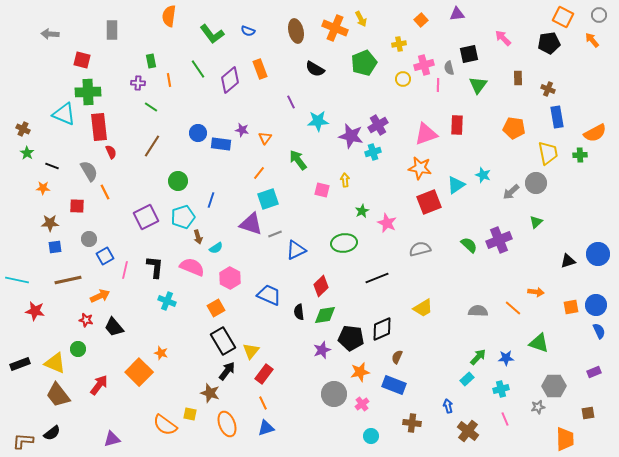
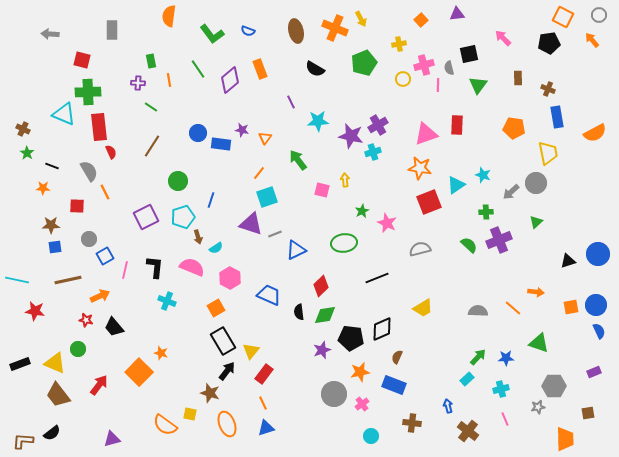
green cross at (580, 155): moved 94 px left, 57 px down
cyan square at (268, 199): moved 1 px left, 2 px up
brown star at (50, 223): moved 1 px right, 2 px down
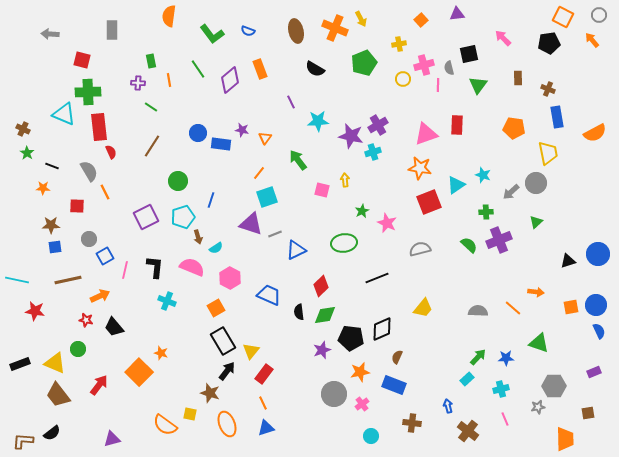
yellow trapezoid at (423, 308): rotated 20 degrees counterclockwise
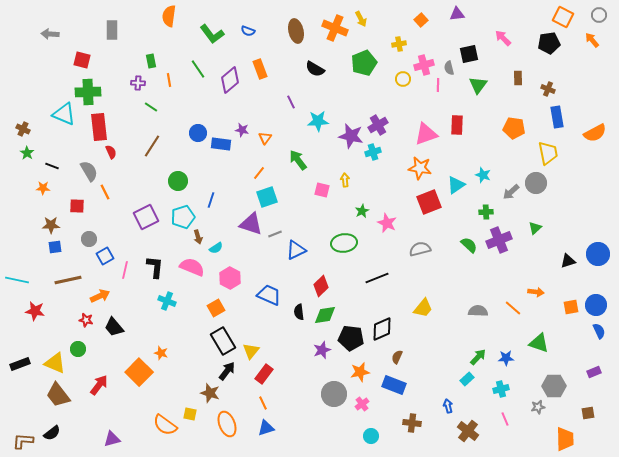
green triangle at (536, 222): moved 1 px left, 6 px down
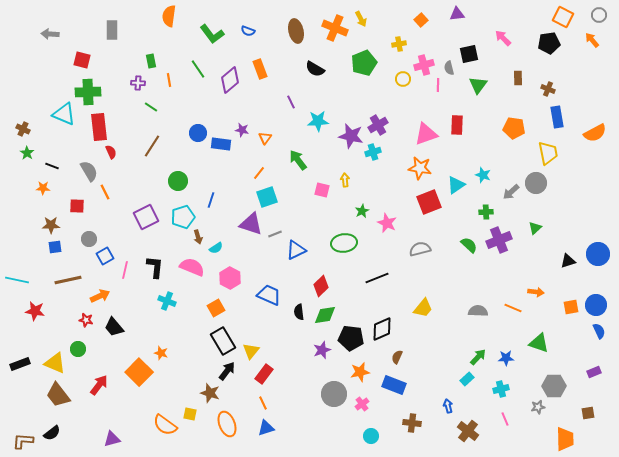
orange line at (513, 308): rotated 18 degrees counterclockwise
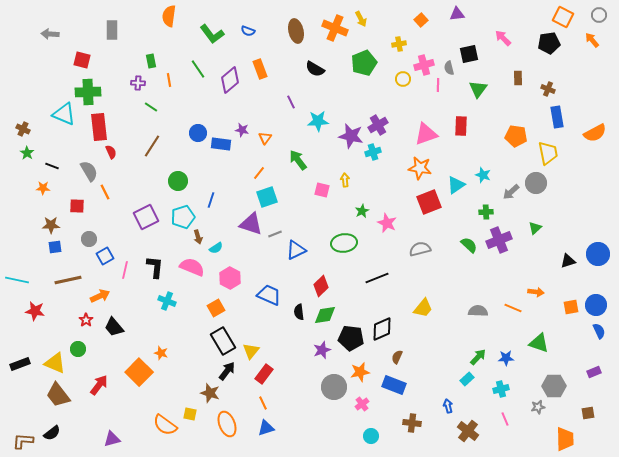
green triangle at (478, 85): moved 4 px down
red rectangle at (457, 125): moved 4 px right, 1 px down
orange pentagon at (514, 128): moved 2 px right, 8 px down
red star at (86, 320): rotated 24 degrees clockwise
gray circle at (334, 394): moved 7 px up
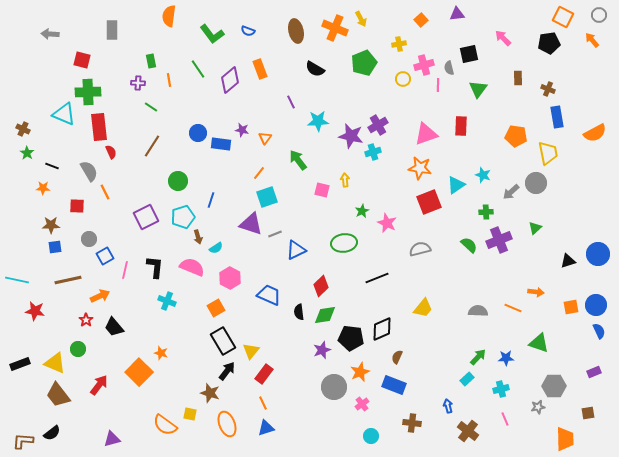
orange star at (360, 372): rotated 12 degrees counterclockwise
